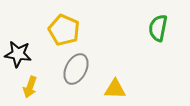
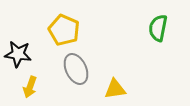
gray ellipse: rotated 52 degrees counterclockwise
yellow triangle: rotated 10 degrees counterclockwise
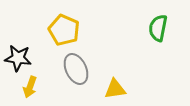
black star: moved 4 px down
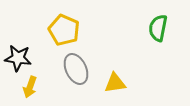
yellow triangle: moved 6 px up
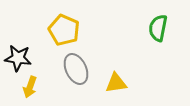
yellow triangle: moved 1 px right
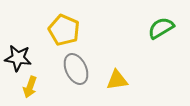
green semicircle: moved 3 px right; rotated 48 degrees clockwise
yellow triangle: moved 1 px right, 3 px up
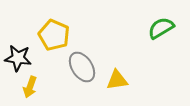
yellow pentagon: moved 10 px left, 5 px down
gray ellipse: moved 6 px right, 2 px up; rotated 8 degrees counterclockwise
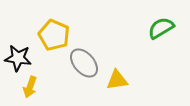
gray ellipse: moved 2 px right, 4 px up; rotated 8 degrees counterclockwise
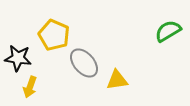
green semicircle: moved 7 px right, 3 px down
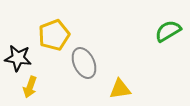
yellow pentagon: rotated 28 degrees clockwise
gray ellipse: rotated 16 degrees clockwise
yellow triangle: moved 3 px right, 9 px down
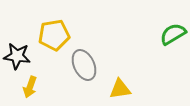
green semicircle: moved 5 px right, 3 px down
yellow pentagon: rotated 12 degrees clockwise
black star: moved 1 px left, 2 px up
gray ellipse: moved 2 px down
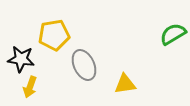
black star: moved 4 px right, 3 px down
yellow triangle: moved 5 px right, 5 px up
